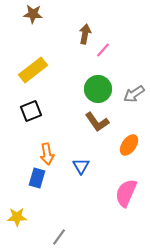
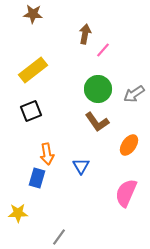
yellow star: moved 1 px right, 4 px up
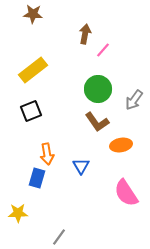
gray arrow: moved 6 px down; rotated 20 degrees counterclockwise
orange ellipse: moved 8 px left; rotated 45 degrees clockwise
pink semicircle: rotated 56 degrees counterclockwise
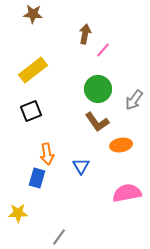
pink semicircle: moved 1 px right; rotated 112 degrees clockwise
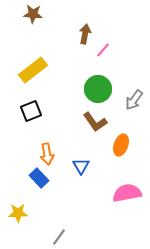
brown L-shape: moved 2 px left
orange ellipse: rotated 60 degrees counterclockwise
blue rectangle: moved 2 px right; rotated 60 degrees counterclockwise
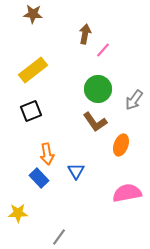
blue triangle: moved 5 px left, 5 px down
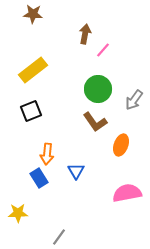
orange arrow: rotated 15 degrees clockwise
blue rectangle: rotated 12 degrees clockwise
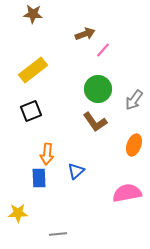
brown arrow: rotated 60 degrees clockwise
orange ellipse: moved 13 px right
blue triangle: rotated 18 degrees clockwise
blue rectangle: rotated 30 degrees clockwise
gray line: moved 1 px left, 3 px up; rotated 48 degrees clockwise
